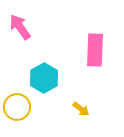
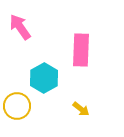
pink rectangle: moved 14 px left
yellow circle: moved 1 px up
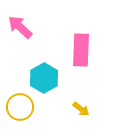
pink arrow: rotated 12 degrees counterclockwise
yellow circle: moved 3 px right, 1 px down
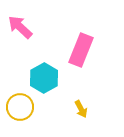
pink rectangle: rotated 20 degrees clockwise
yellow arrow: rotated 24 degrees clockwise
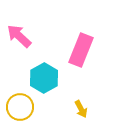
pink arrow: moved 1 px left, 9 px down
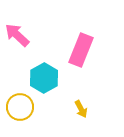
pink arrow: moved 2 px left, 1 px up
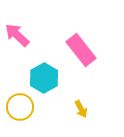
pink rectangle: rotated 60 degrees counterclockwise
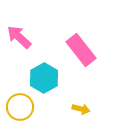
pink arrow: moved 2 px right, 2 px down
yellow arrow: rotated 48 degrees counterclockwise
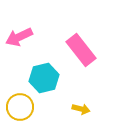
pink arrow: rotated 68 degrees counterclockwise
cyan hexagon: rotated 16 degrees clockwise
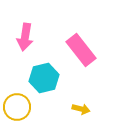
pink arrow: moved 6 px right; rotated 56 degrees counterclockwise
yellow circle: moved 3 px left
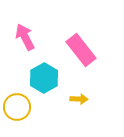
pink arrow: rotated 144 degrees clockwise
cyan hexagon: rotated 16 degrees counterclockwise
yellow arrow: moved 2 px left, 10 px up; rotated 12 degrees counterclockwise
